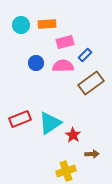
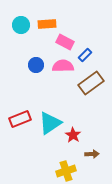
pink rectangle: rotated 42 degrees clockwise
blue circle: moved 2 px down
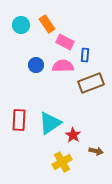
orange rectangle: rotated 60 degrees clockwise
blue rectangle: rotated 40 degrees counterclockwise
brown rectangle: rotated 15 degrees clockwise
red rectangle: moved 1 px left, 1 px down; rotated 65 degrees counterclockwise
brown arrow: moved 4 px right, 3 px up; rotated 16 degrees clockwise
yellow cross: moved 4 px left, 9 px up; rotated 12 degrees counterclockwise
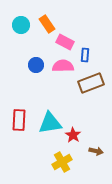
cyan triangle: rotated 25 degrees clockwise
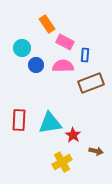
cyan circle: moved 1 px right, 23 px down
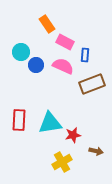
cyan circle: moved 1 px left, 4 px down
pink semicircle: rotated 25 degrees clockwise
brown rectangle: moved 1 px right, 1 px down
red star: rotated 28 degrees clockwise
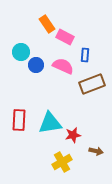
pink rectangle: moved 5 px up
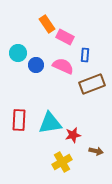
cyan circle: moved 3 px left, 1 px down
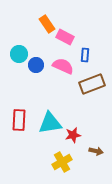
cyan circle: moved 1 px right, 1 px down
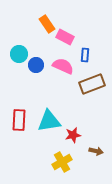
cyan triangle: moved 1 px left, 2 px up
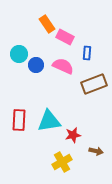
blue rectangle: moved 2 px right, 2 px up
brown rectangle: moved 2 px right
